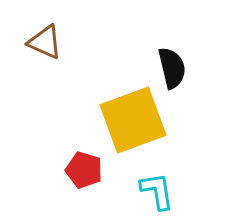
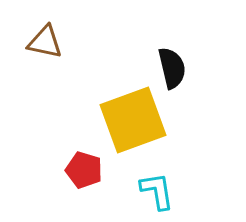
brown triangle: rotated 12 degrees counterclockwise
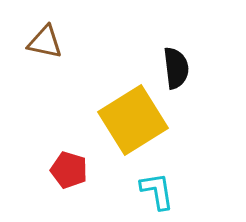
black semicircle: moved 4 px right; rotated 6 degrees clockwise
yellow square: rotated 12 degrees counterclockwise
red pentagon: moved 15 px left
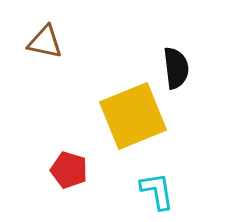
yellow square: moved 4 px up; rotated 10 degrees clockwise
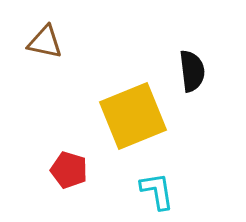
black semicircle: moved 16 px right, 3 px down
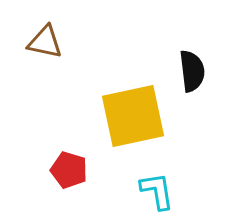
yellow square: rotated 10 degrees clockwise
